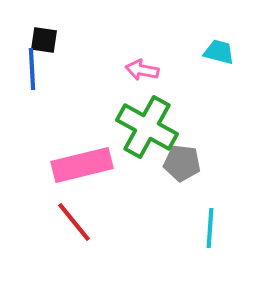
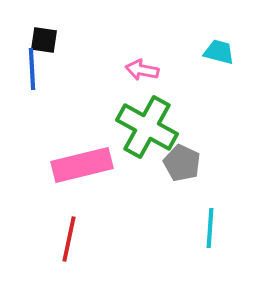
gray pentagon: rotated 18 degrees clockwise
red line: moved 5 px left, 17 px down; rotated 51 degrees clockwise
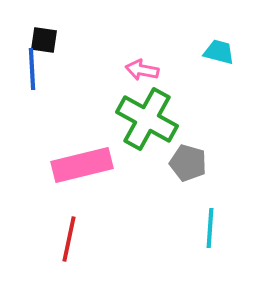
green cross: moved 8 px up
gray pentagon: moved 6 px right; rotated 9 degrees counterclockwise
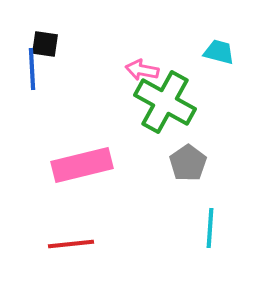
black square: moved 1 px right, 4 px down
green cross: moved 18 px right, 17 px up
gray pentagon: rotated 21 degrees clockwise
red line: moved 2 px right, 5 px down; rotated 72 degrees clockwise
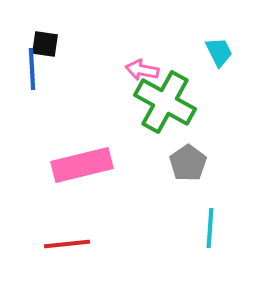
cyan trapezoid: rotated 48 degrees clockwise
red line: moved 4 px left
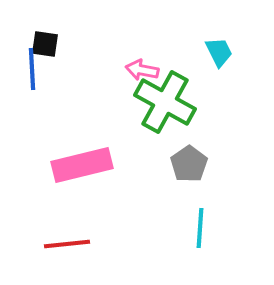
gray pentagon: moved 1 px right, 1 px down
cyan line: moved 10 px left
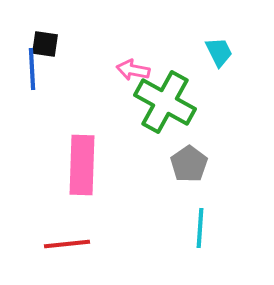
pink arrow: moved 9 px left
pink rectangle: rotated 74 degrees counterclockwise
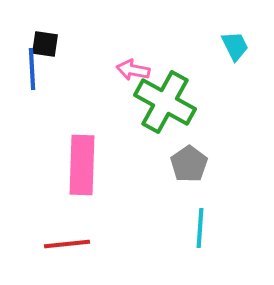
cyan trapezoid: moved 16 px right, 6 px up
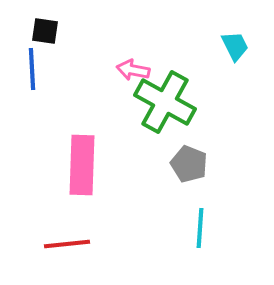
black square: moved 13 px up
gray pentagon: rotated 15 degrees counterclockwise
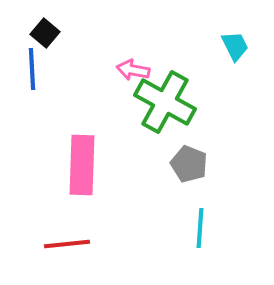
black square: moved 2 px down; rotated 32 degrees clockwise
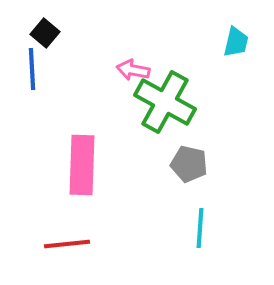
cyan trapezoid: moved 1 px right, 4 px up; rotated 40 degrees clockwise
gray pentagon: rotated 9 degrees counterclockwise
